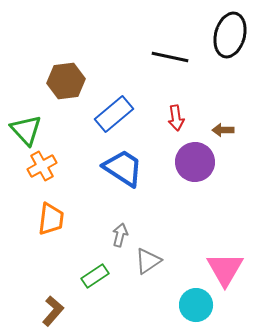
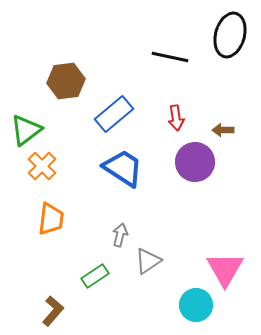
green triangle: rotated 36 degrees clockwise
orange cross: rotated 16 degrees counterclockwise
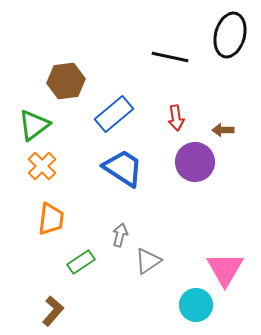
green triangle: moved 8 px right, 5 px up
green rectangle: moved 14 px left, 14 px up
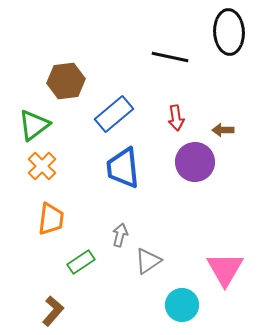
black ellipse: moved 1 px left, 3 px up; rotated 18 degrees counterclockwise
blue trapezoid: rotated 129 degrees counterclockwise
cyan circle: moved 14 px left
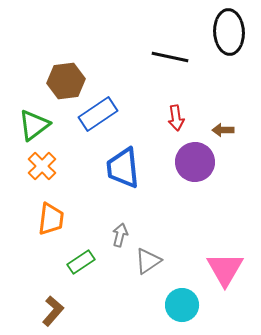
blue rectangle: moved 16 px left; rotated 6 degrees clockwise
